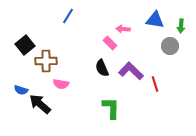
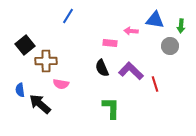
pink arrow: moved 8 px right, 2 px down
pink rectangle: rotated 40 degrees counterclockwise
blue semicircle: moved 1 px left; rotated 64 degrees clockwise
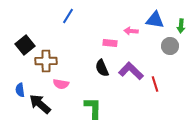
green L-shape: moved 18 px left
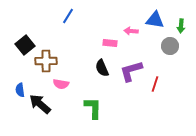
purple L-shape: rotated 60 degrees counterclockwise
red line: rotated 35 degrees clockwise
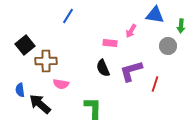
blue triangle: moved 5 px up
pink arrow: rotated 64 degrees counterclockwise
gray circle: moved 2 px left
black semicircle: moved 1 px right
